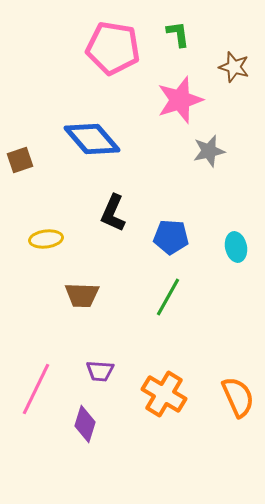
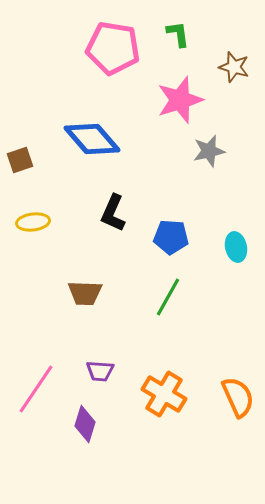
yellow ellipse: moved 13 px left, 17 px up
brown trapezoid: moved 3 px right, 2 px up
pink line: rotated 8 degrees clockwise
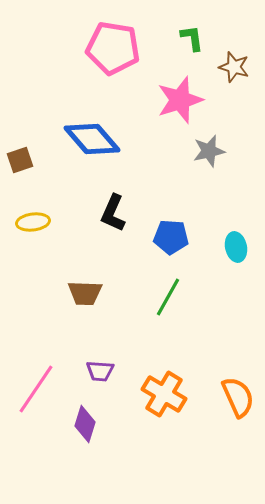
green L-shape: moved 14 px right, 4 px down
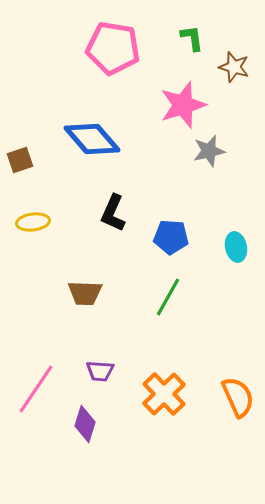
pink star: moved 3 px right, 5 px down
orange cross: rotated 15 degrees clockwise
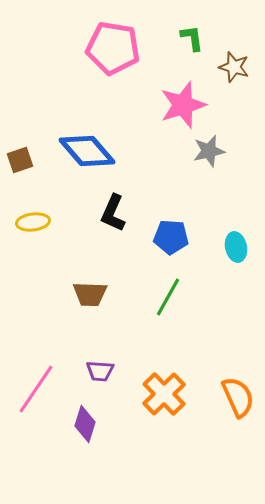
blue diamond: moved 5 px left, 12 px down
brown trapezoid: moved 5 px right, 1 px down
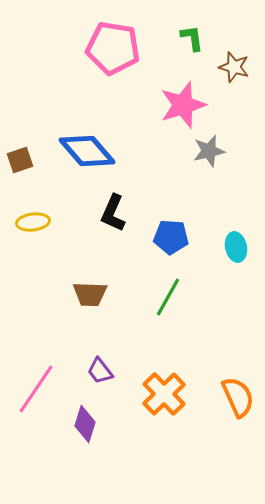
purple trapezoid: rotated 48 degrees clockwise
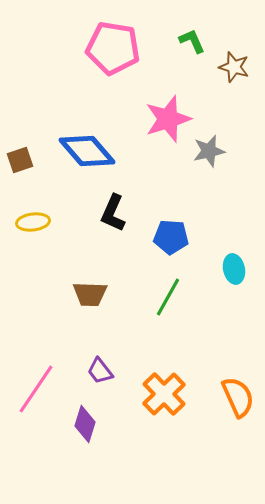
green L-shape: moved 3 px down; rotated 16 degrees counterclockwise
pink star: moved 15 px left, 14 px down
cyan ellipse: moved 2 px left, 22 px down
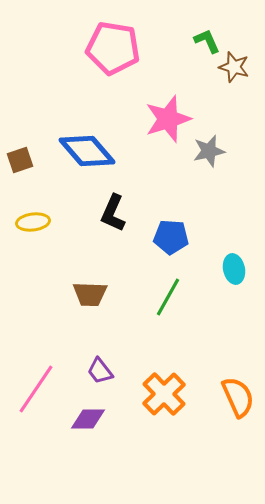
green L-shape: moved 15 px right
purple diamond: moved 3 px right, 5 px up; rotated 72 degrees clockwise
